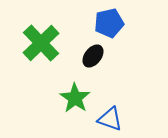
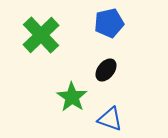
green cross: moved 8 px up
black ellipse: moved 13 px right, 14 px down
green star: moved 3 px left, 1 px up
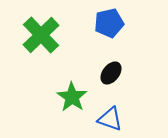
black ellipse: moved 5 px right, 3 px down
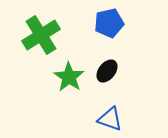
green cross: rotated 12 degrees clockwise
black ellipse: moved 4 px left, 2 px up
green star: moved 3 px left, 20 px up
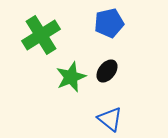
green star: moved 2 px right; rotated 16 degrees clockwise
blue triangle: rotated 20 degrees clockwise
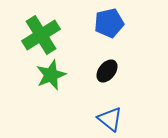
green star: moved 20 px left, 2 px up
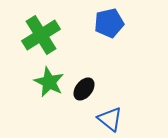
black ellipse: moved 23 px left, 18 px down
green star: moved 2 px left, 7 px down; rotated 24 degrees counterclockwise
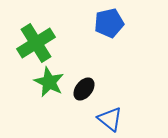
green cross: moved 5 px left, 8 px down
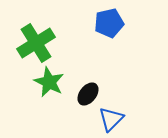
black ellipse: moved 4 px right, 5 px down
blue triangle: moved 1 px right; rotated 36 degrees clockwise
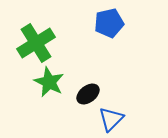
black ellipse: rotated 15 degrees clockwise
